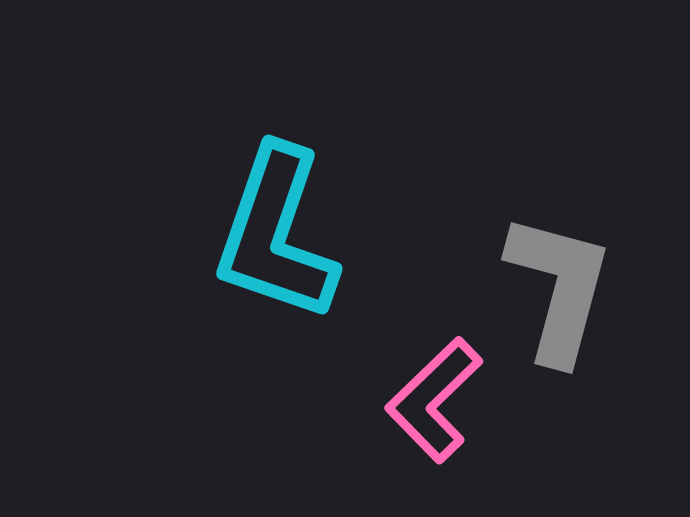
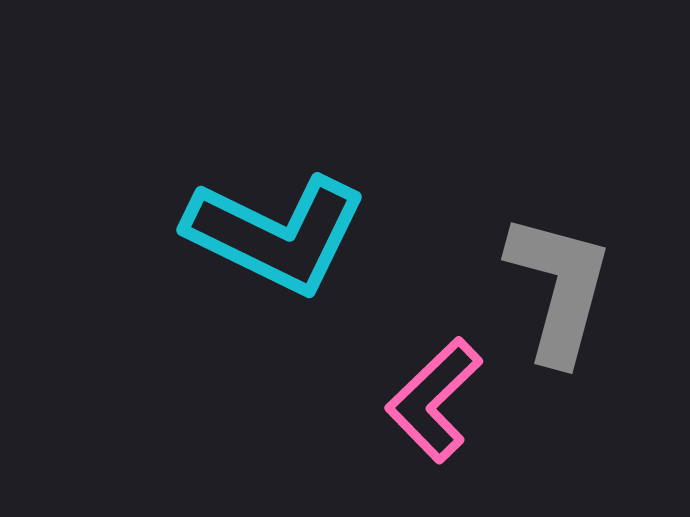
cyan L-shape: rotated 83 degrees counterclockwise
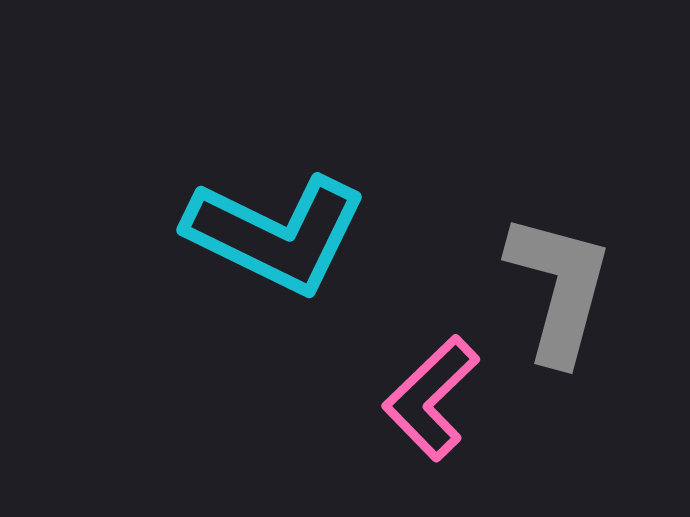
pink L-shape: moved 3 px left, 2 px up
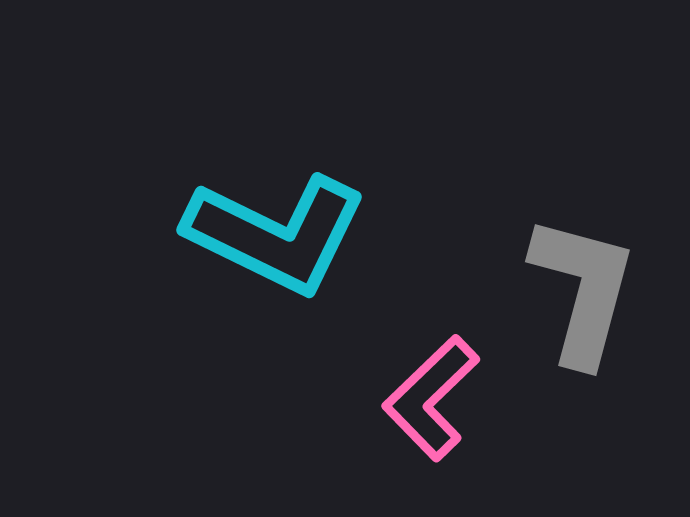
gray L-shape: moved 24 px right, 2 px down
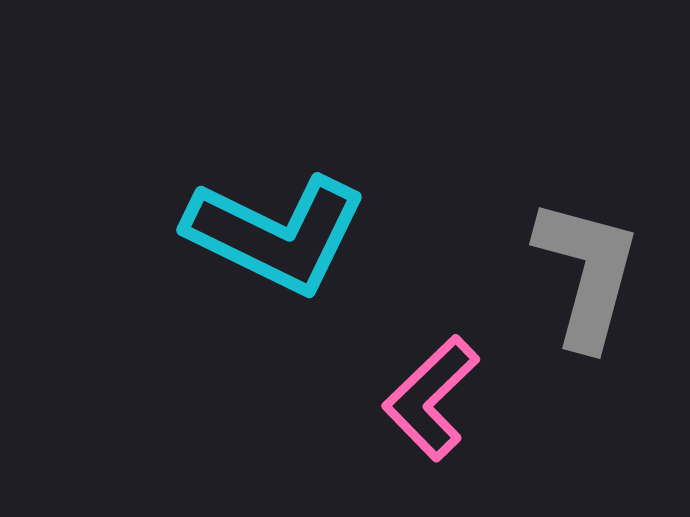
gray L-shape: moved 4 px right, 17 px up
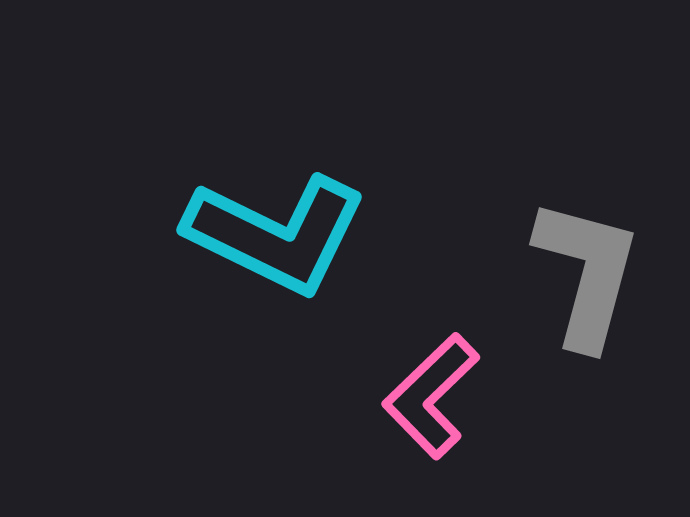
pink L-shape: moved 2 px up
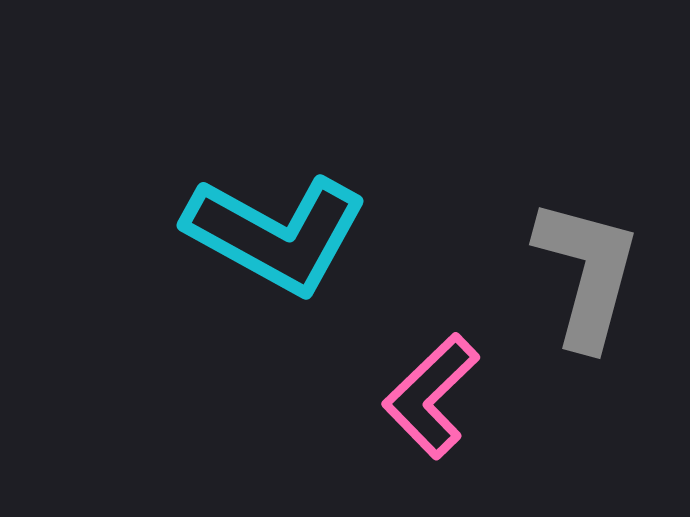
cyan L-shape: rotated 3 degrees clockwise
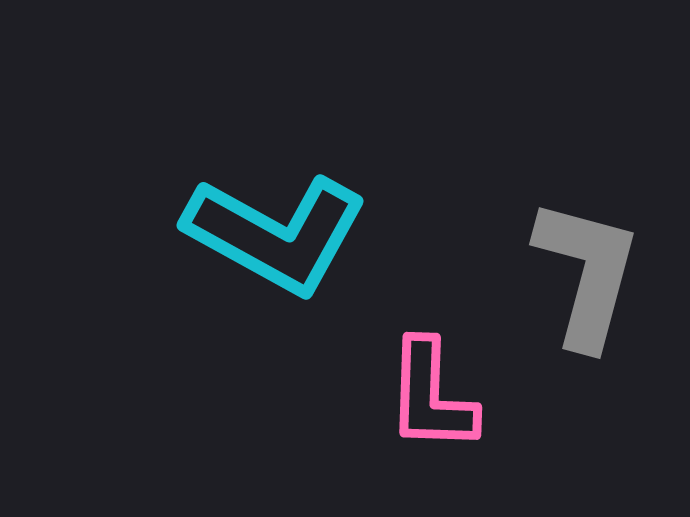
pink L-shape: rotated 44 degrees counterclockwise
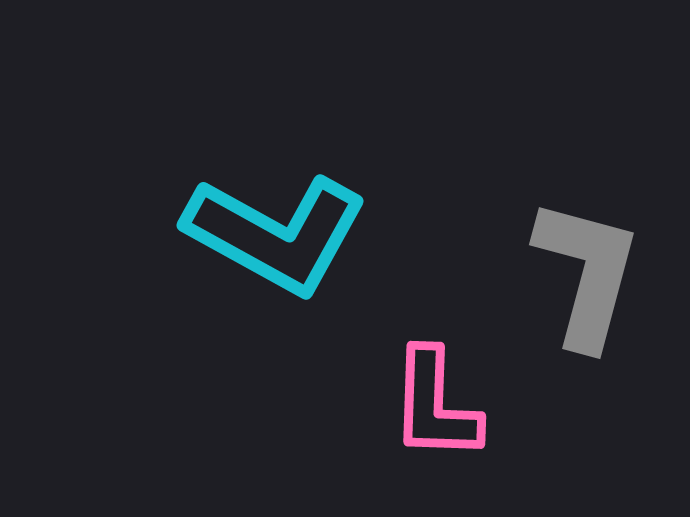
pink L-shape: moved 4 px right, 9 px down
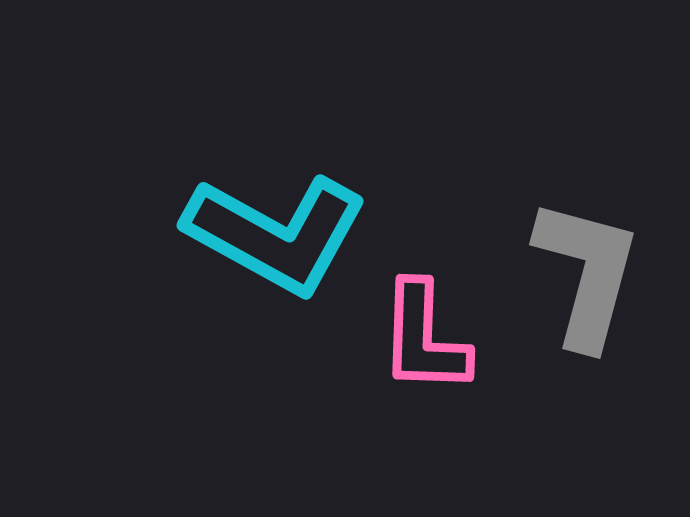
pink L-shape: moved 11 px left, 67 px up
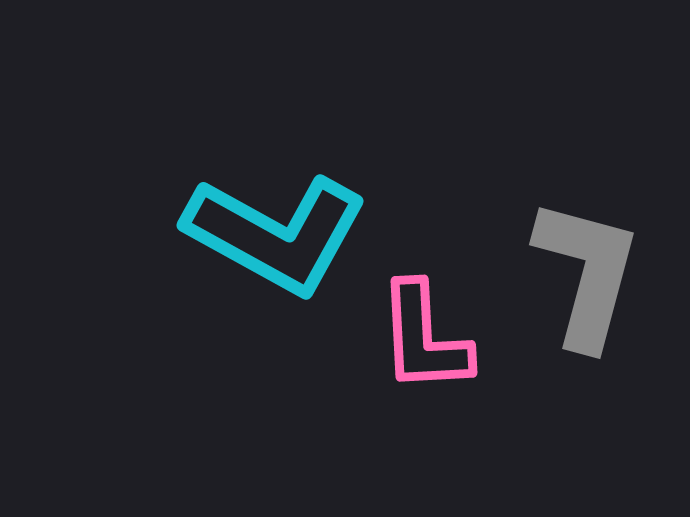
pink L-shape: rotated 5 degrees counterclockwise
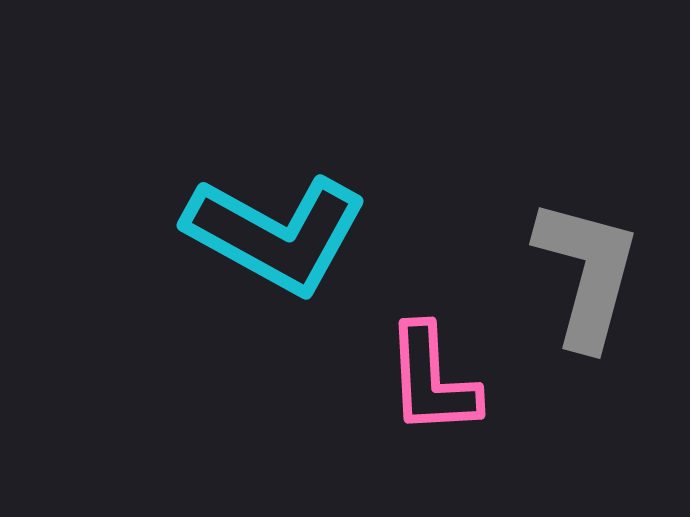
pink L-shape: moved 8 px right, 42 px down
